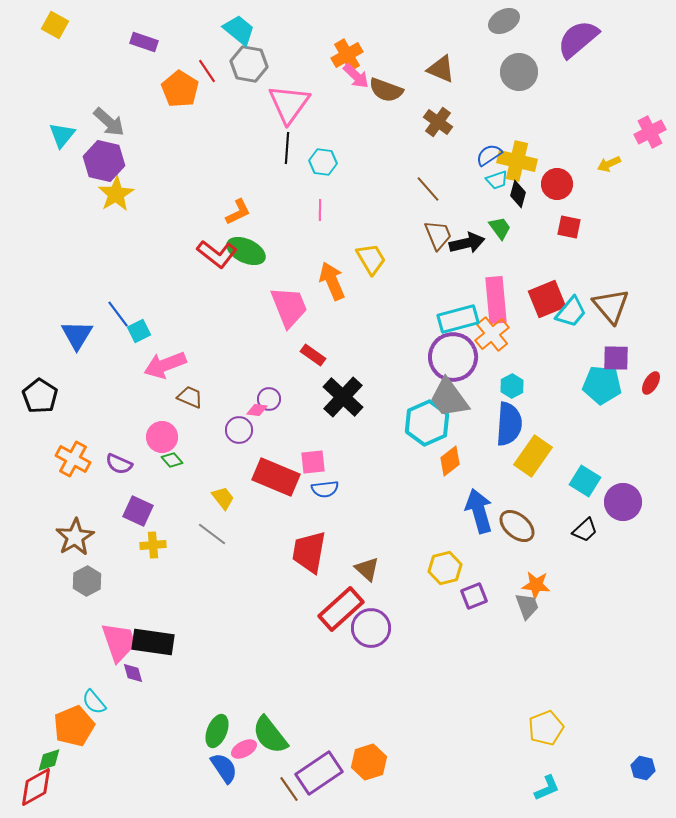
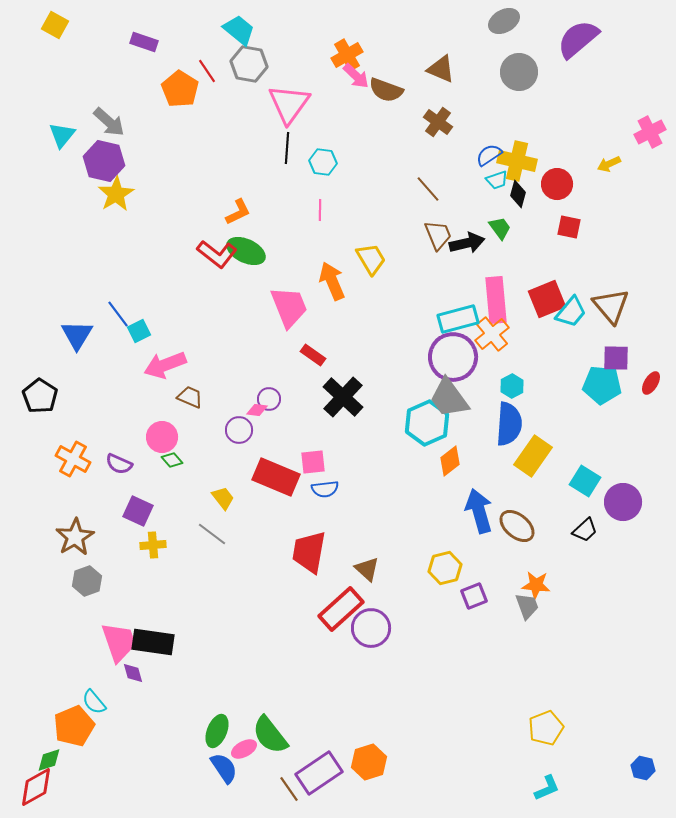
gray hexagon at (87, 581): rotated 8 degrees clockwise
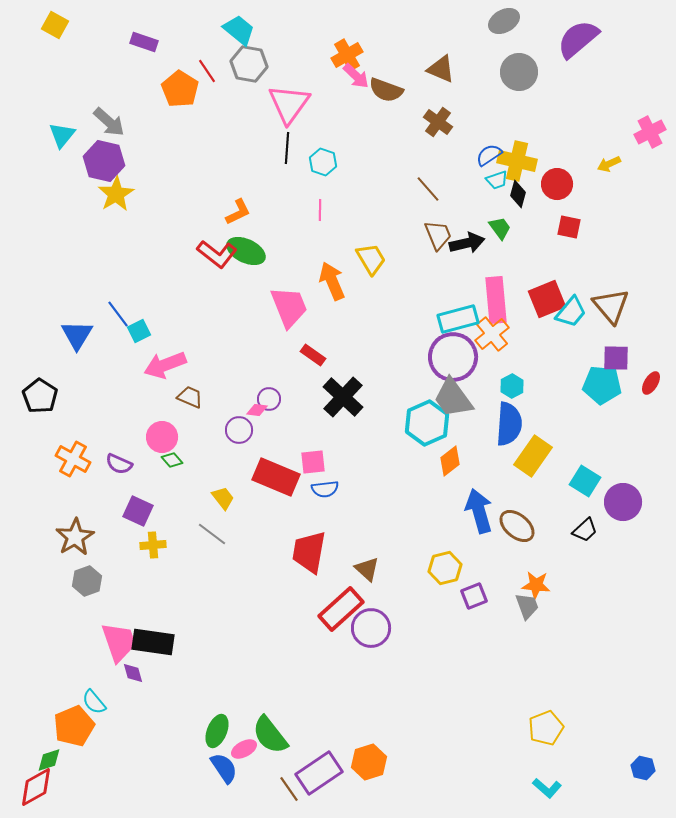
cyan hexagon at (323, 162): rotated 12 degrees clockwise
gray trapezoid at (449, 398): moved 4 px right
cyan L-shape at (547, 788): rotated 64 degrees clockwise
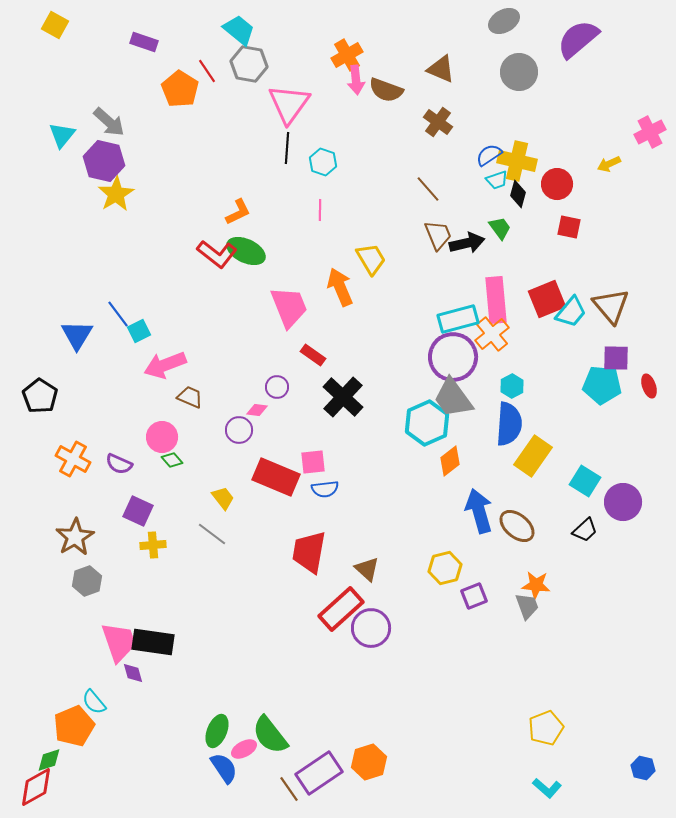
pink arrow at (356, 76): moved 4 px down; rotated 40 degrees clockwise
orange arrow at (332, 281): moved 8 px right, 6 px down
red ellipse at (651, 383): moved 2 px left, 3 px down; rotated 50 degrees counterclockwise
purple circle at (269, 399): moved 8 px right, 12 px up
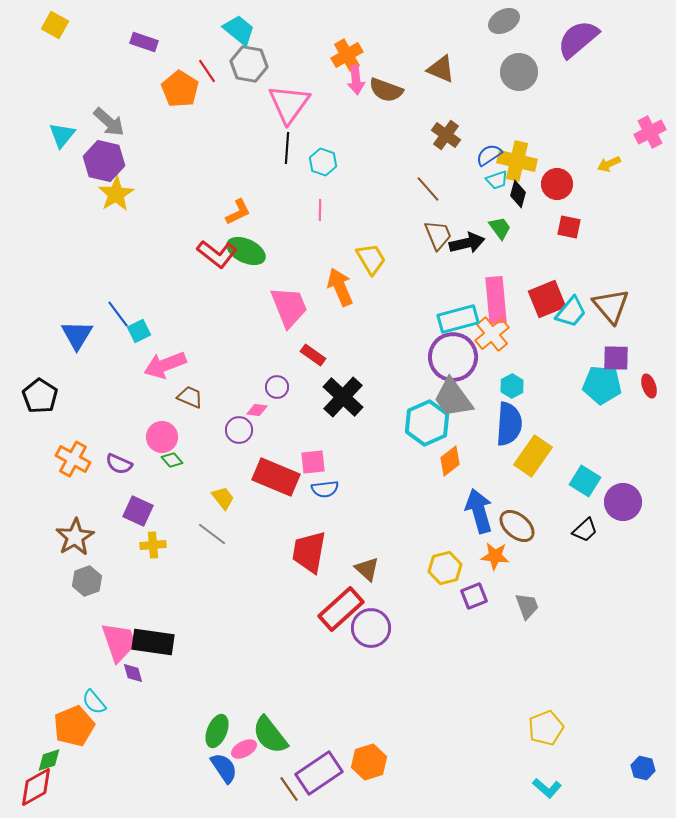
brown cross at (438, 122): moved 8 px right, 13 px down
orange star at (536, 585): moved 41 px left, 29 px up
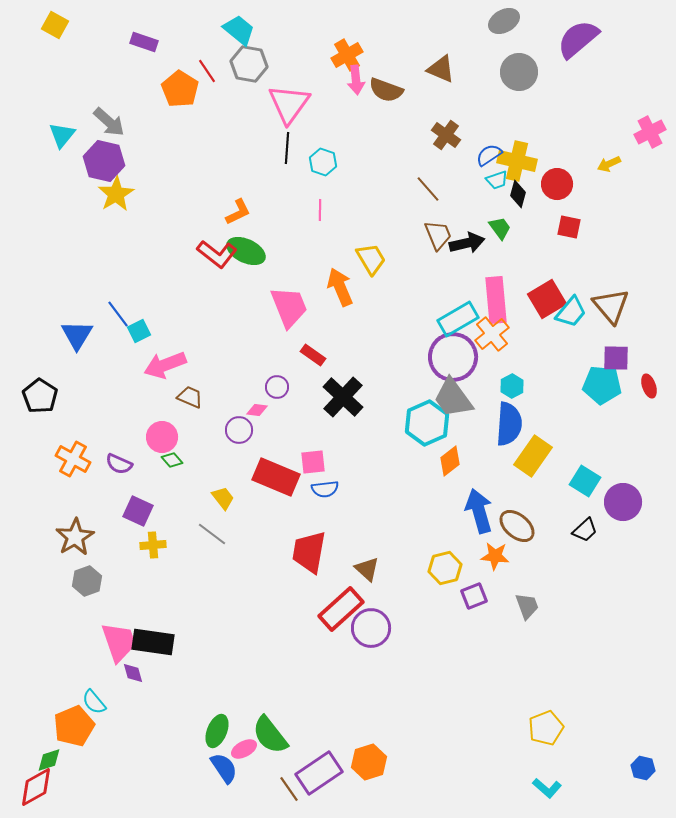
red square at (547, 299): rotated 9 degrees counterclockwise
cyan rectangle at (458, 319): rotated 15 degrees counterclockwise
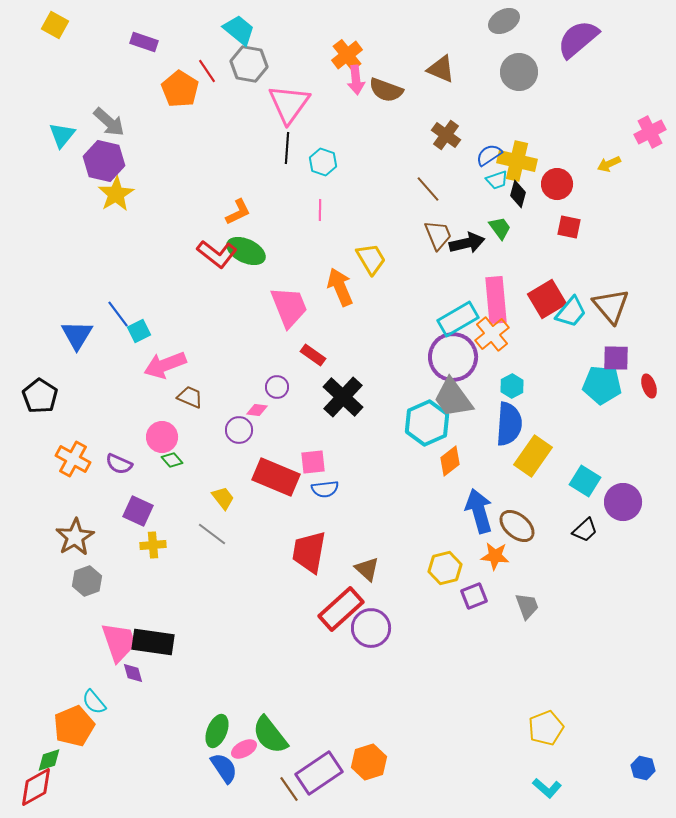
orange cross at (347, 55): rotated 8 degrees counterclockwise
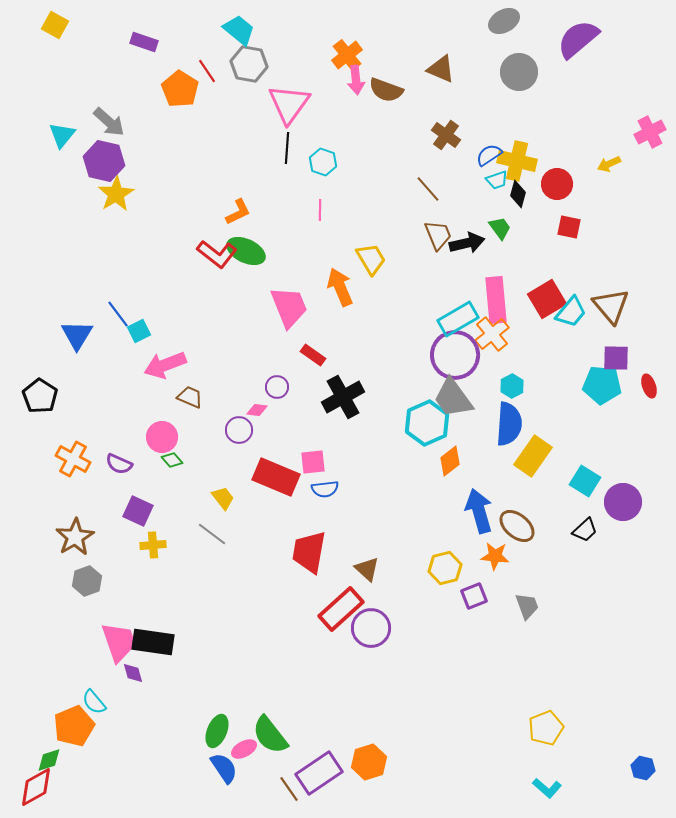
purple circle at (453, 357): moved 2 px right, 2 px up
black cross at (343, 397): rotated 18 degrees clockwise
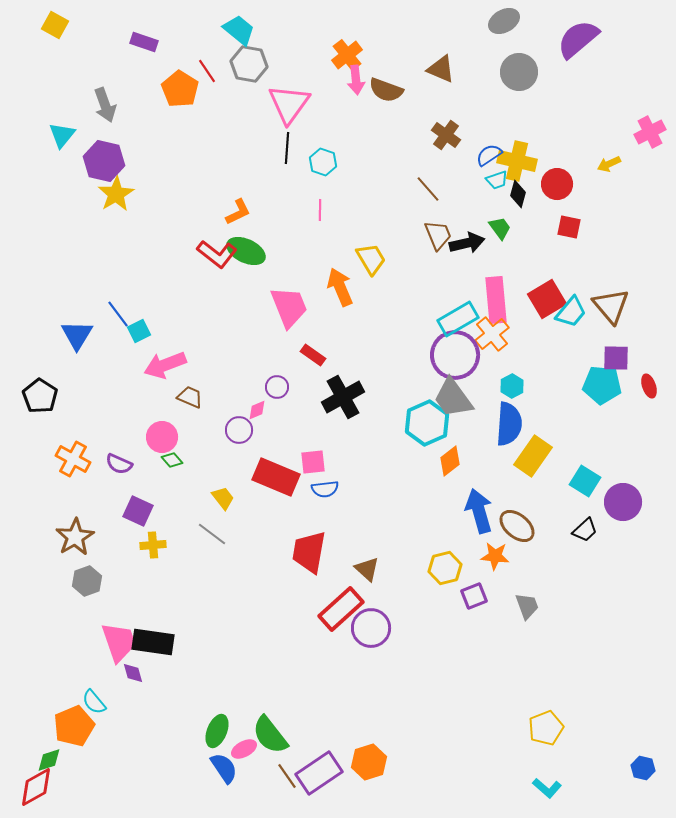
gray arrow at (109, 122): moved 4 px left, 17 px up; rotated 28 degrees clockwise
pink diamond at (257, 410): rotated 30 degrees counterclockwise
brown line at (289, 789): moved 2 px left, 13 px up
